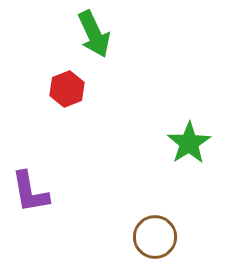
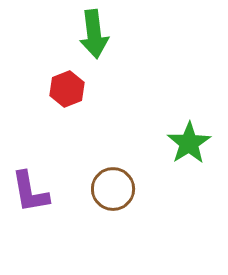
green arrow: rotated 18 degrees clockwise
brown circle: moved 42 px left, 48 px up
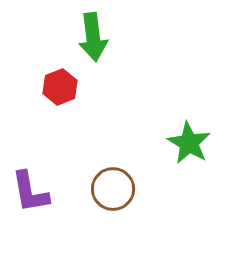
green arrow: moved 1 px left, 3 px down
red hexagon: moved 7 px left, 2 px up
green star: rotated 9 degrees counterclockwise
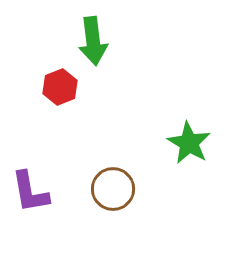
green arrow: moved 4 px down
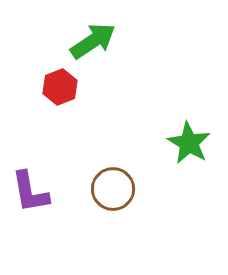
green arrow: rotated 117 degrees counterclockwise
